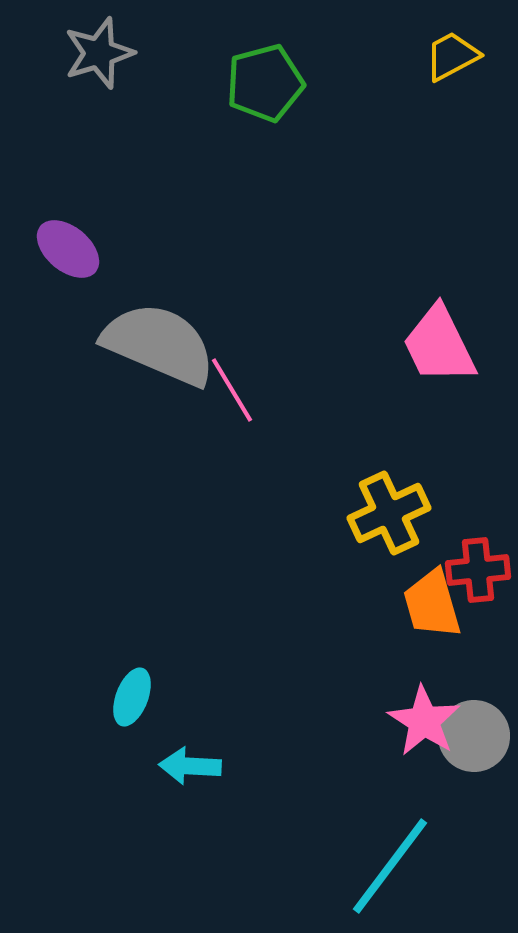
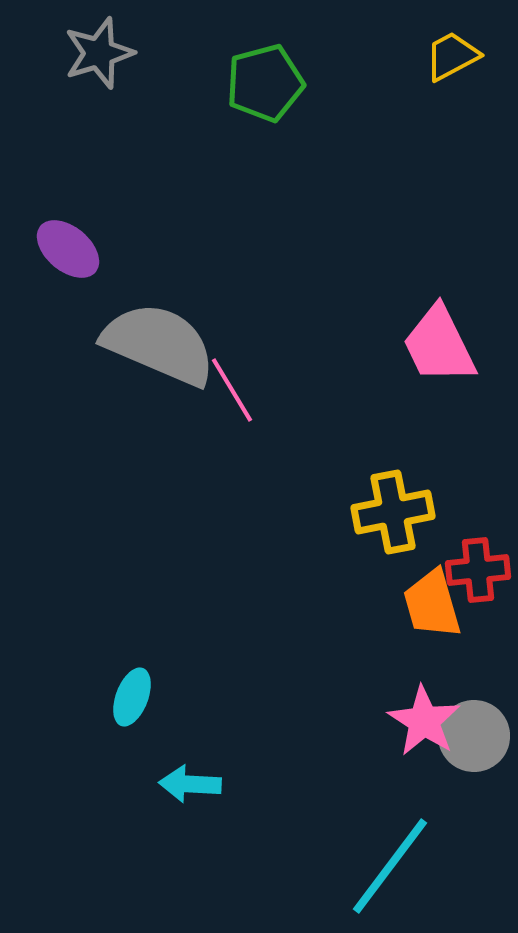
yellow cross: moved 4 px right, 1 px up; rotated 14 degrees clockwise
cyan arrow: moved 18 px down
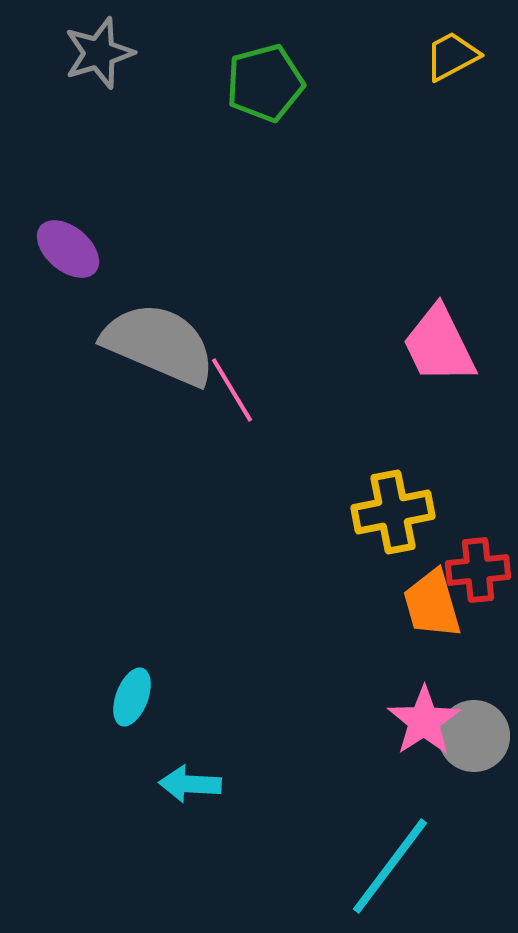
pink star: rotated 6 degrees clockwise
